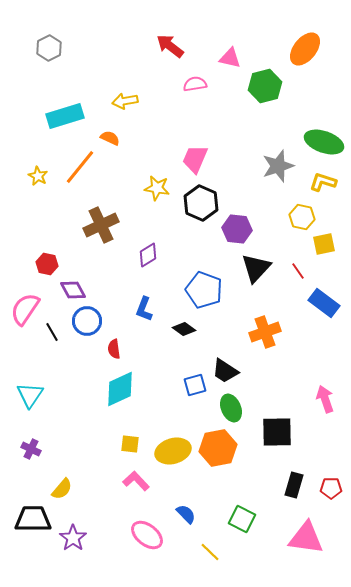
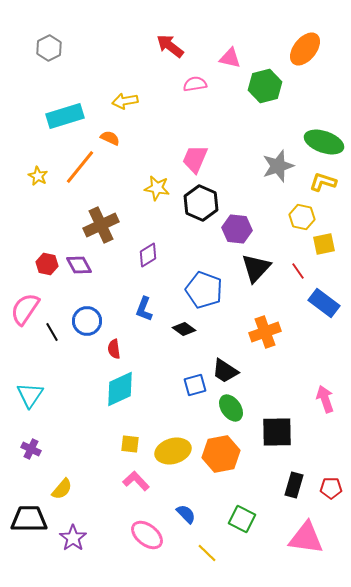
purple diamond at (73, 290): moved 6 px right, 25 px up
green ellipse at (231, 408): rotated 12 degrees counterclockwise
orange hexagon at (218, 448): moved 3 px right, 6 px down
black trapezoid at (33, 519): moved 4 px left
yellow line at (210, 552): moved 3 px left, 1 px down
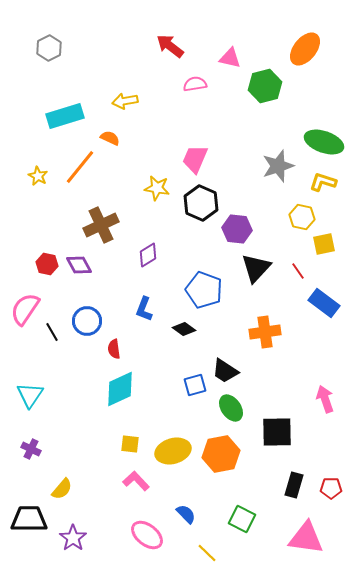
orange cross at (265, 332): rotated 12 degrees clockwise
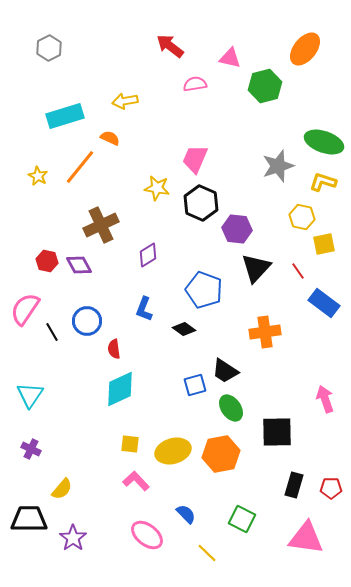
red hexagon at (47, 264): moved 3 px up
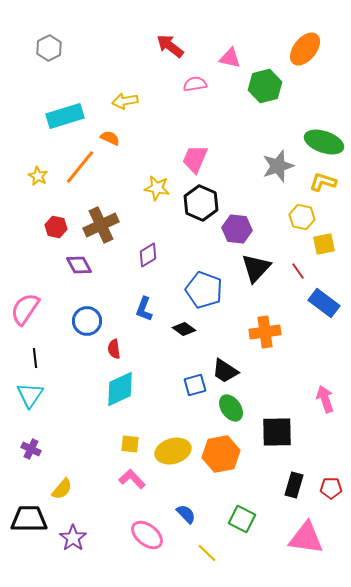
red hexagon at (47, 261): moved 9 px right, 34 px up
black line at (52, 332): moved 17 px left, 26 px down; rotated 24 degrees clockwise
pink L-shape at (136, 481): moved 4 px left, 2 px up
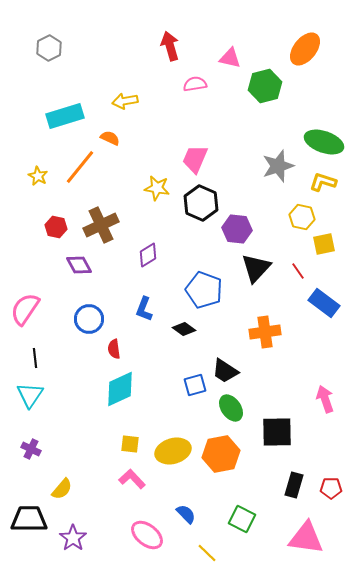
red arrow at (170, 46): rotated 36 degrees clockwise
blue circle at (87, 321): moved 2 px right, 2 px up
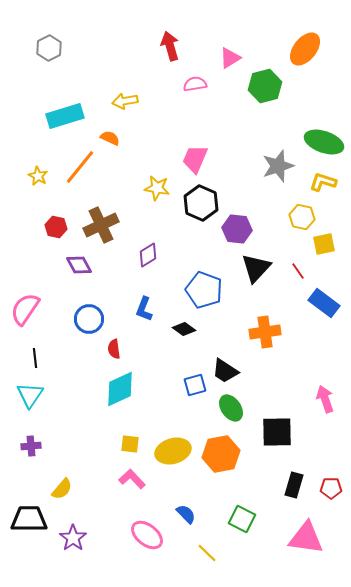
pink triangle at (230, 58): rotated 45 degrees counterclockwise
purple cross at (31, 449): moved 3 px up; rotated 30 degrees counterclockwise
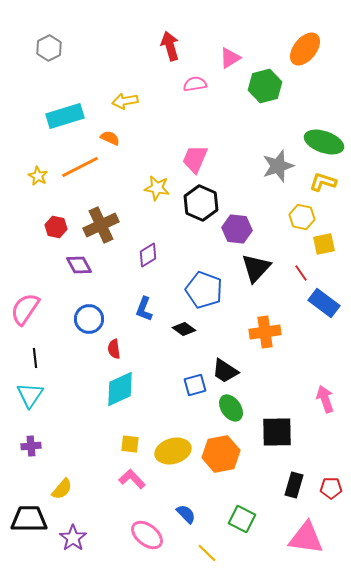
orange line at (80, 167): rotated 24 degrees clockwise
red line at (298, 271): moved 3 px right, 2 px down
